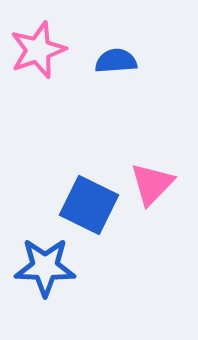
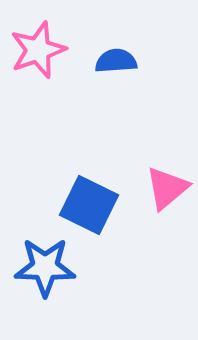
pink triangle: moved 15 px right, 4 px down; rotated 6 degrees clockwise
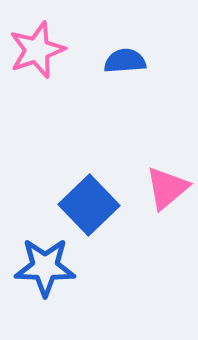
pink star: moved 1 px left
blue semicircle: moved 9 px right
blue square: rotated 20 degrees clockwise
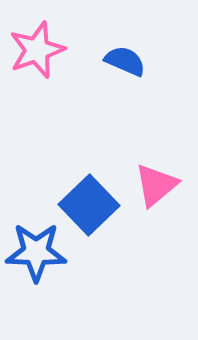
blue semicircle: rotated 27 degrees clockwise
pink triangle: moved 11 px left, 3 px up
blue star: moved 9 px left, 15 px up
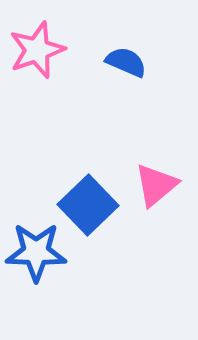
blue semicircle: moved 1 px right, 1 px down
blue square: moved 1 px left
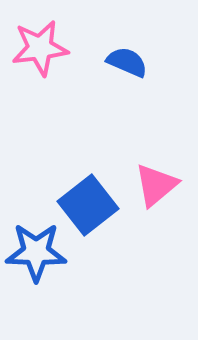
pink star: moved 3 px right, 2 px up; rotated 12 degrees clockwise
blue semicircle: moved 1 px right
blue square: rotated 6 degrees clockwise
